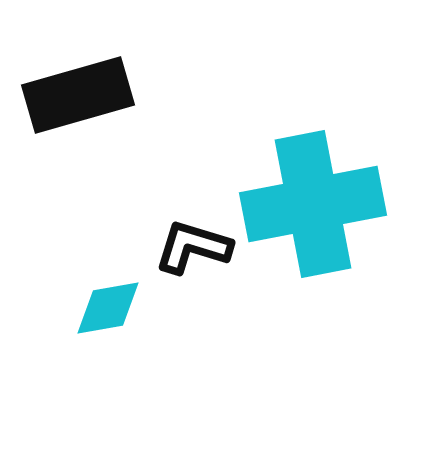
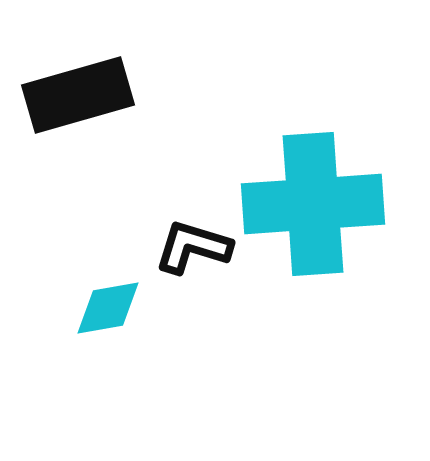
cyan cross: rotated 7 degrees clockwise
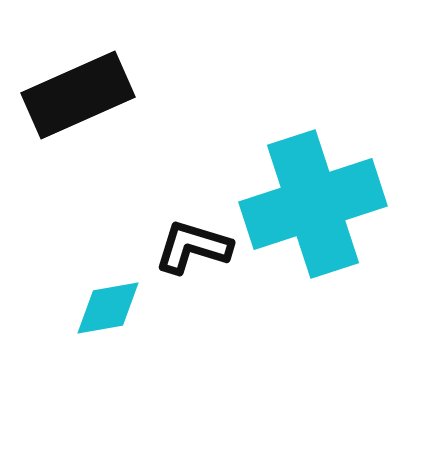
black rectangle: rotated 8 degrees counterclockwise
cyan cross: rotated 14 degrees counterclockwise
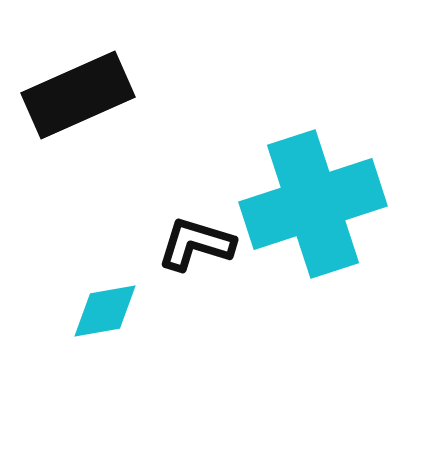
black L-shape: moved 3 px right, 3 px up
cyan diamond: moved 3 px left, 3 px down
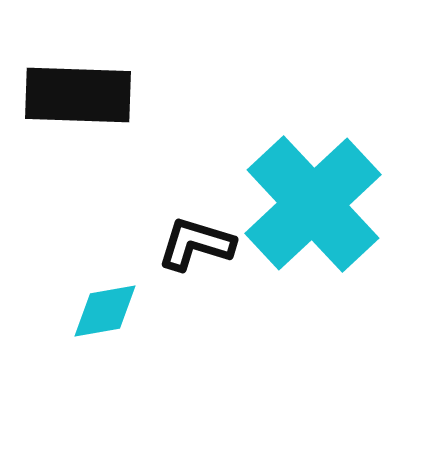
black rectangle: rotated 26 degrees clockwise
cyan cross: rotated 25 degrees counterclockwise
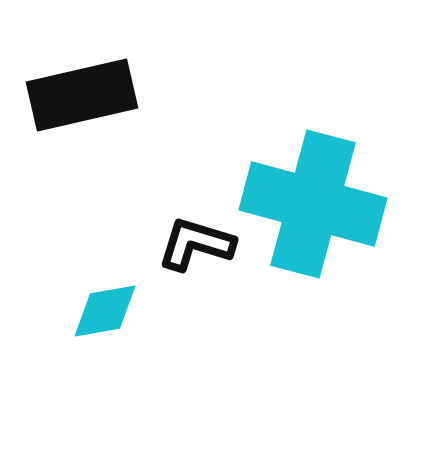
black rectangle: moved 4 px right; rotated 15 degrees counterclockwise
cyan cross: rotated 32 degrees counterclockwise
